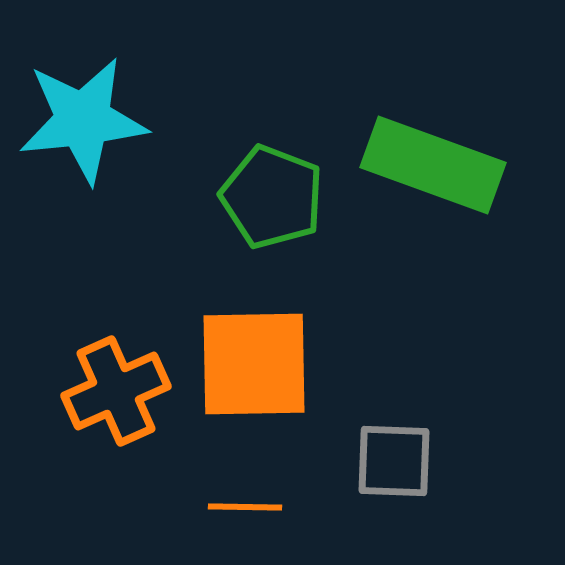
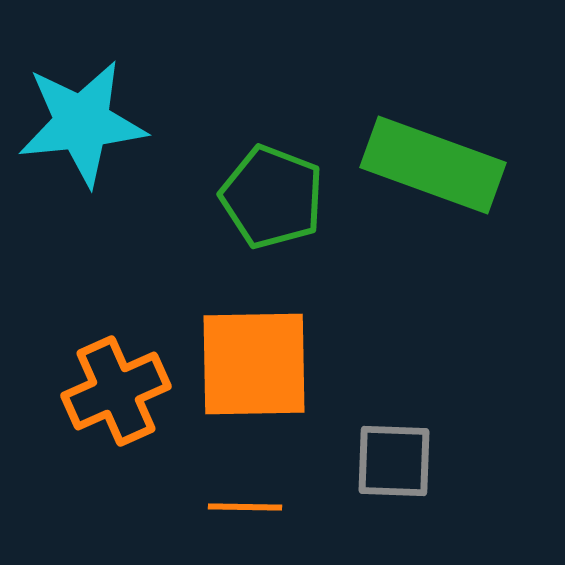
cyan star: moved 1 px left, 3 px down
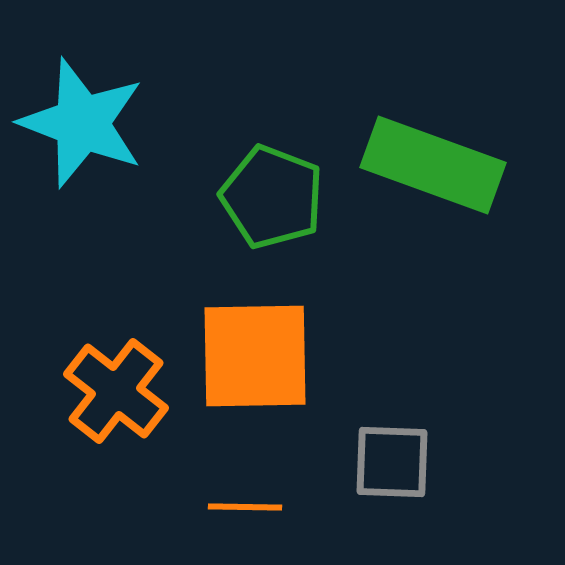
cyan star: rotated 27 degrees clockwise
orange square: moved 1 px right, 8 px up
orange cross: rotated 28 degrees counterclockwise
gray square: moved 2 px left, 1 px down
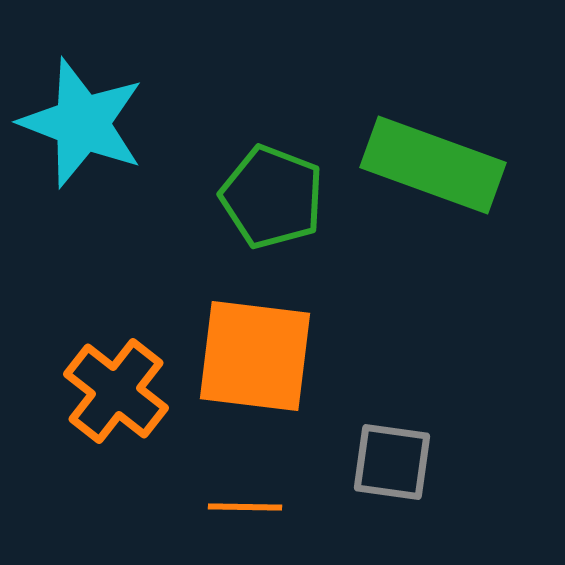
orange square: rotated 8 degrees clockwise
gray square: rotated 6 degrees clockwise
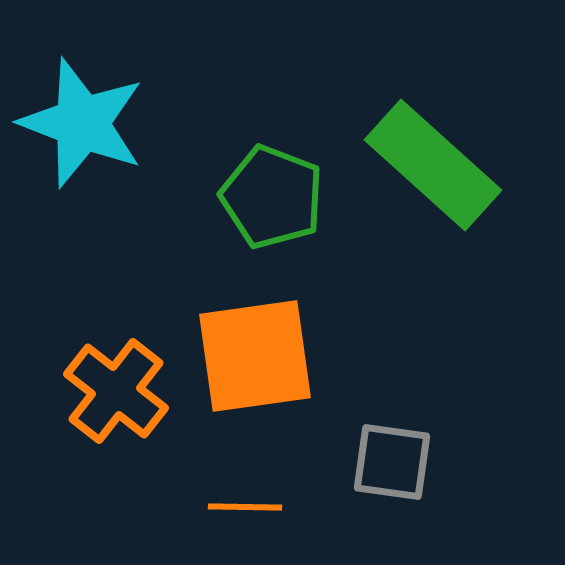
green rectangle: rotated 22 degrees clockwise
orange square: rotated 15 degrees counterclockwise
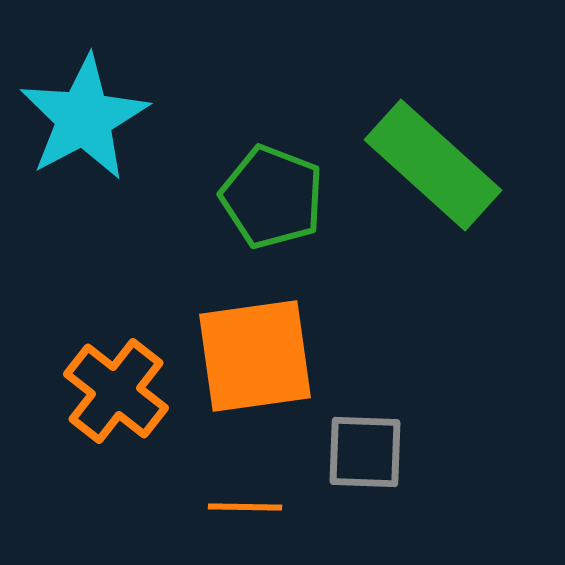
cyan star: moved 2 px right, 5 px up; rotated 23 degrees clockwise
gray square: moved 27 px left, 10 px up; rotated 6 degrees counterclockwise
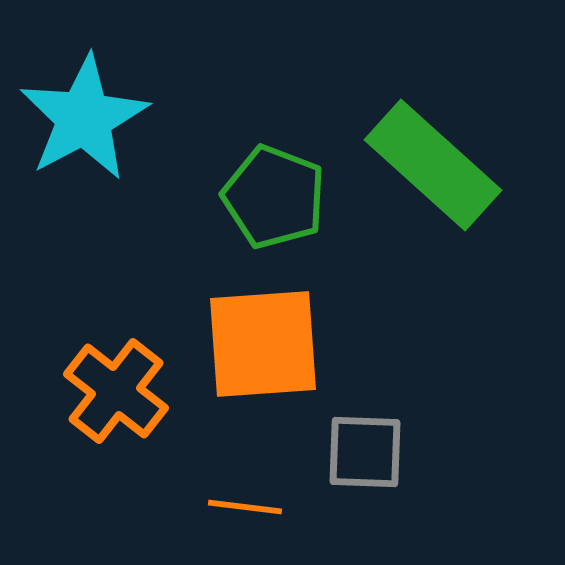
green pentagon: moved 2 px right
orange square: moved 8 px right, 12 px up; rotated 4 degrees clockwise
orange line: rotated 6 degrees clockwise
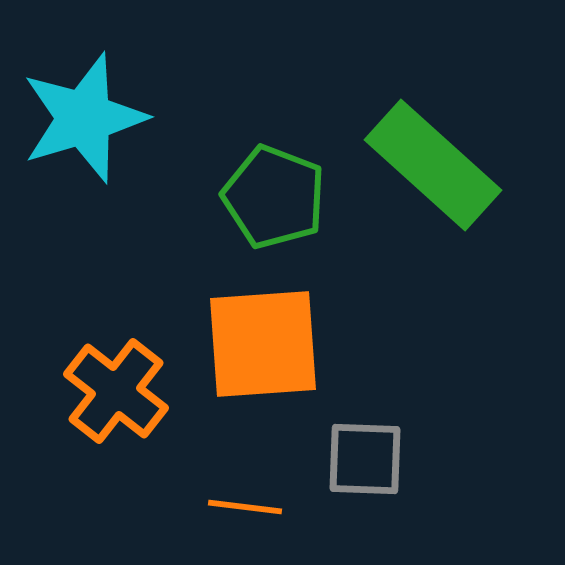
cyan star: rotated 11 degrees clockwise
gray square: moved 7 px down
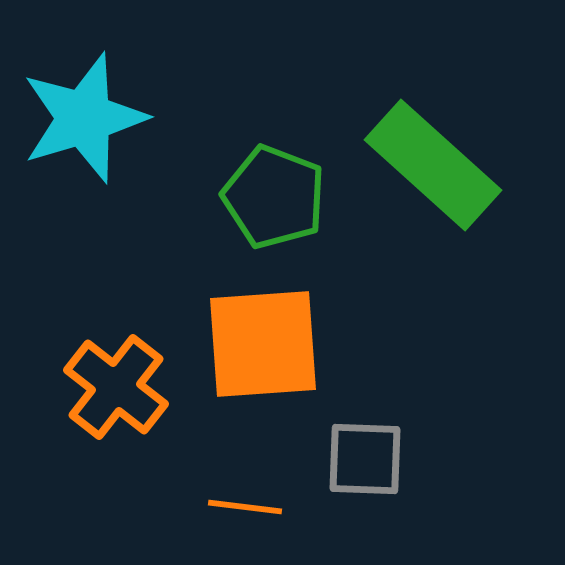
orange cross: moved 4 px up
